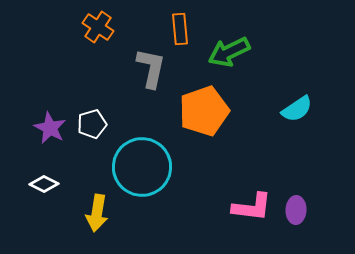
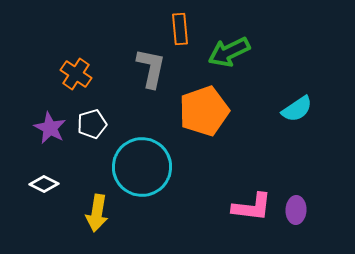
orange cross: moved 22 px left, 47 px down
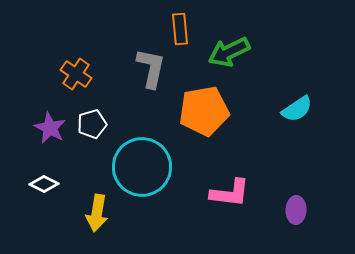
orange pentagon: rotated 9 degrees clockwise
pink L-shape: moved 22 px left, 14 px up
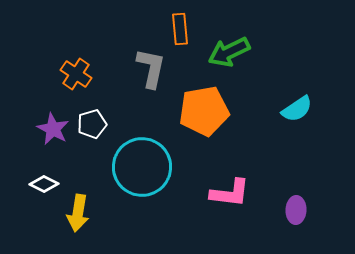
purple star: moved 3 px right, 1 px down
yellow arrow: moved 19 px left
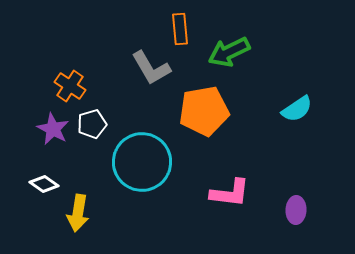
gray L-shape: rotated 138 degrees clockwise
orange cross: moved 6 px left, 12 px down
cyan circle: moved 5 px up
white diamond: rotated 8 degrees clockwise
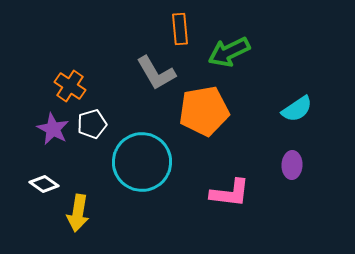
gray L-shape: moved 5 px right, 5 px down
purple ellipse: moved 4 px left, 45 px up
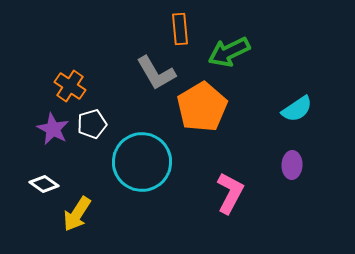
orange pentagon: moved 2 px left, 4 px up; rotated 21 degrees counterclockwise
pink L-shape: rotated 69 degrees counterclockwise
yellow arrow: moved 1 px left, 1 px down; rotated 24 degrees clockwise
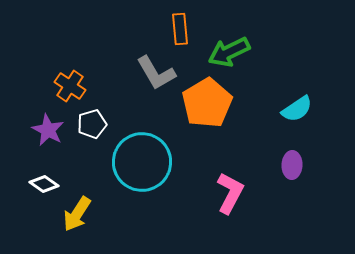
orange pentagon: moved 5 px right, 4 px up
purple star: moved 5 px left, 1 px down
